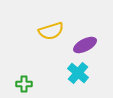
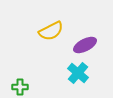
yellow semicircle: rotated 10 degrees counterclockwise
green cross: moved 4 px left, 3 px down
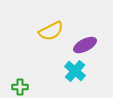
cyan cross: moved 3 px left, 2 px up
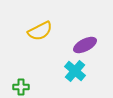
yellow semicircle: moved 11 px left
green cross: moved 1 px right
